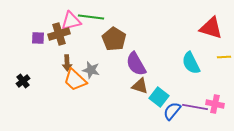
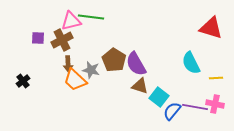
brown cross: moved 3 px right, 6 px down; rotated 10 degrees counterclockwise
brown pentagon: moved 21 px down
yellow line: moved 8 px left, 21 px down
brown arrow: moved 1 px right, 1 px down
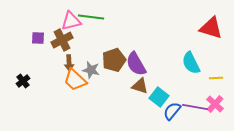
brown pentagon: rotated 20 degrees clockwise
brown arrow: moved 1 px right, 1 px up
pink cross: rotated 30 degrees clockwise
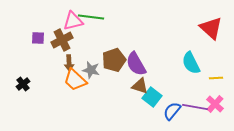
pink triangle: moved 2 px right
red triangle: rotated 25 degrees clockwise
black cross: moved 3 px down
cyan square: moved 7 px left
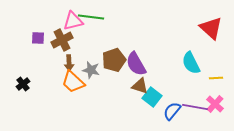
orange trapezoid: moved 2 px left, 2 px down
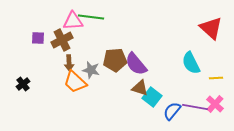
pink triangle: rotated 10 degrees clockwise
brown pentagon: moved 1 px right; rotated 15 degrees clockwise
purple semicircle: rotated 10 degrees counterclockwise
orange trapezoid: moved 2 px right
brown triangle: moved 2 px down
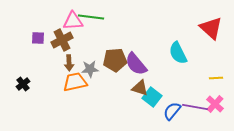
cyan semicircle: moved 13 px left, 10 px up
gray star: moved 1 px left, 1 px up; rotated 18 degrees counterclockwise
orange trapezoid: rotated 125 degrees clockwise
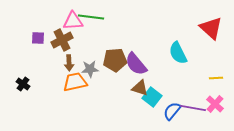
black cross: rotated 16 degrees counterclockwise
purple line: moved 2 px left, 1 px down
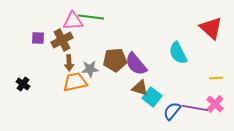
purple line: moved 2 px right
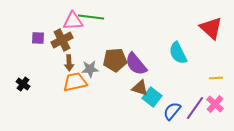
purple line: rotated 65 degrees counterclockwise
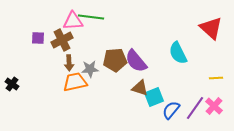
purple semicircle: moved 3 px up
black cross: moved 11 px left
cyan square: moved 2 px right; rotated 30 degrees clockwise
pink cross: moved 1 px left, 2 px down
blue semicircle: moved 1 px left, 1 px up
